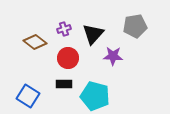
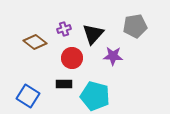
red circle: moved 4 px right
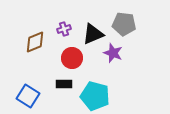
gray pentagon: moved 11 px left, 2 px up; rotated 15 degrees clockwise
black triangle: rotated 25 degrees clockwise
brown diamond: rotated 60 degrees counterclockwise
purple star: moved 3 px up; rotated 18 degrees clockwise
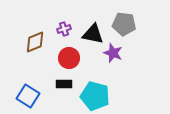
black triangle: rotated 35 degrees clockwise
red circle: moved 3 px left
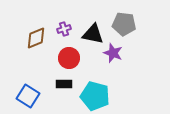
brown diamond: moved 1 px right, 4 px up
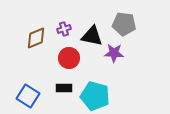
black triangle: moved 1 px left, 2 px down
purple star: moved 1 px right; rotated 18 degrees counterclockwise
black rectangle: moved 4 px down
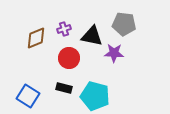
black rectangle: rotated 14 degrees clockwise
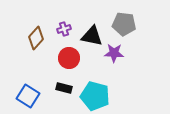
brown diamond: rotated 25 degrees counterclockwise
